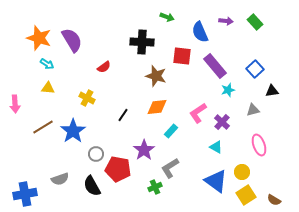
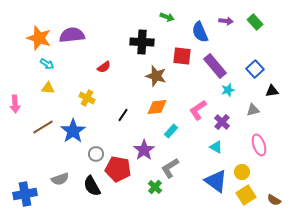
purple semicircle: moved 5 px up; rotated 65 degrees counterclockwise
pink L-shape: moved 3 px up
green cross: rotated 24 degrees counterclockwise
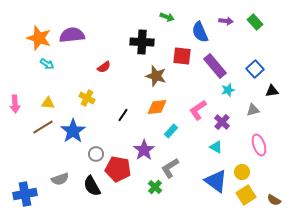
yellow triangle: moved 15 px down
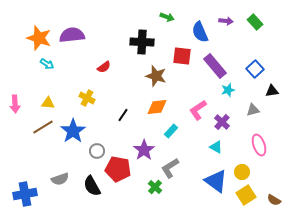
gray circle: moved 1 px right, 3 px up
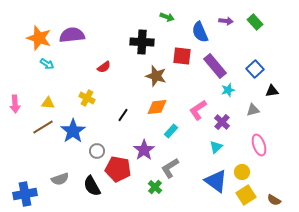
cyan triangle: rotated 48 degrees clockwise
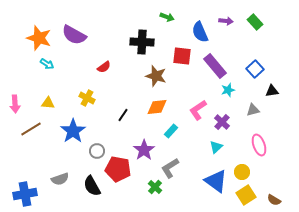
purple semicircle: moved 2 px right; rotated 145 degrees counterclockwise
brown line: moved 12 px left, 2 px down
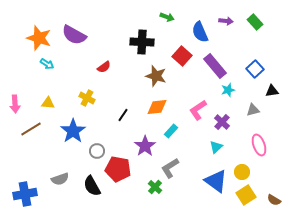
red square: rotated 36 degrees clockwise
purple star: moved 1 px right, 4 px up
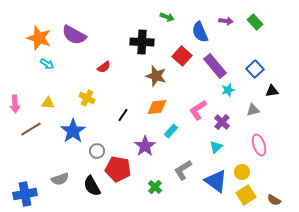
gray L-shape: moved 13 px right, 2 px down
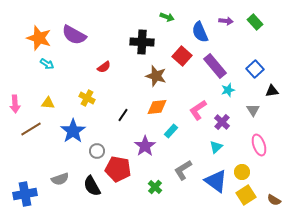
gray triangle: rotated 48 degrees counterclockwise
